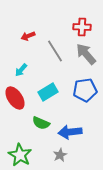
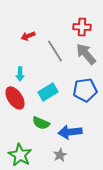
cyan arrow: moved 1 px left, 4 px down; rotated 40 degrees counterclockwise
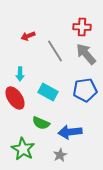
cyan rectangle: rotated 60 degrees clockwise
green star: moved 3 px right, 6 px up
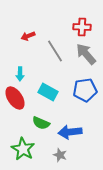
gray star: rotated 24 degrees counterclockwise
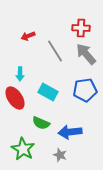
red cross: moved 1 px left, 1 px down
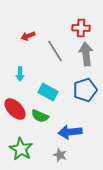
gray arrow: rotated 35 degrees clockwise
blue pentagon: rotated 10 degrees counterclockwise
red ellipse: moved 11 px down; rotated 10 degrees counterclockwise
green semicircle: moved 1 px left, 7 px up
green star: moved 2 px left
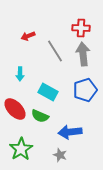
gray arrow: moved 3 px left
green star: rotated 10 degrees clockwise
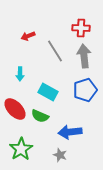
gray arrow: moved 1 px right, 2 px down
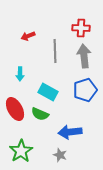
gray line: rotated 30 degrees clockwise
red ellipse: rotated 15 degrees clockwise
green semicircle: moved 2 px up
green star: moved 2 px down
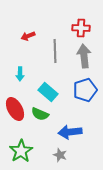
cyan rectangle: rotated 12 degrees clockwise
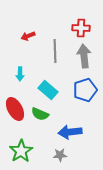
cyan rectangle: moved 2 px up
gray star: rotated 24 degrees counterclockwise
